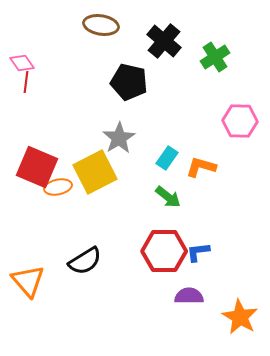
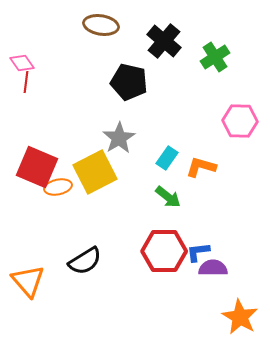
purple semicircle: moved 24 px right, 28 px up
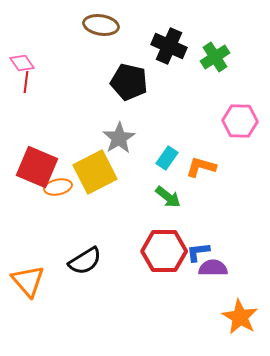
black cross: moved 5 px right, 5 px down; rotated 16 degrees counterclockwise
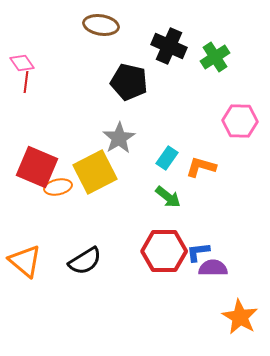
orange triangle: moved 3 px left, 20 px up; rotated 9 degrees counterclockwise
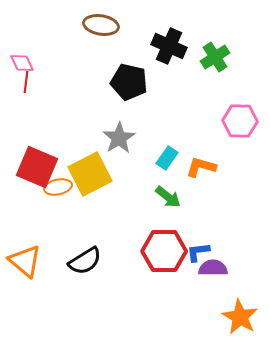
pink diamond: rotated 10 degrees clockwise
yellow square: moved 5 px left, 2 px down
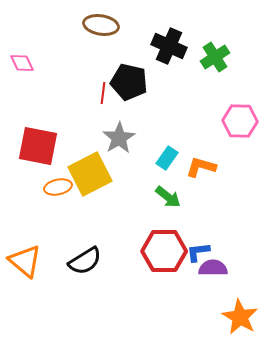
red line: moved 77 px right, 11 px down
red square: moved 1 px right, 21 px up; rotated 12 degrees counterclockwise
